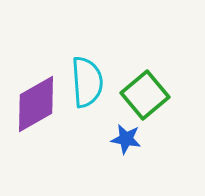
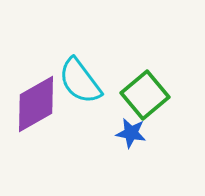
cyan semicircle: moved 7 px left, 1 px up; rotated 147 degrees clockwise
blue star: moved 5 px right, 6 px up
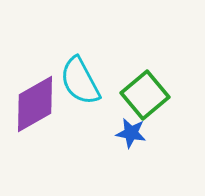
cyan semicircle: rotated 9 degrees clockwise
purple diamond: moved 1 px left
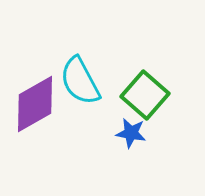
green square: rotated 9 degrees counterclockwise
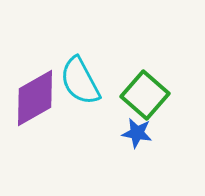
purple diamond: moved 6 px up
blue star: moved 6 px right
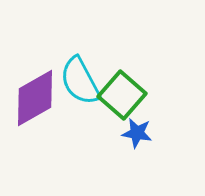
green square: moved 23 px left
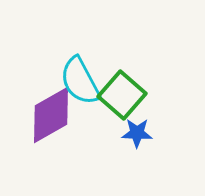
purple diamond: moved 16 px right, 17 px down
blue star: rotated 8 degrees counterclockwise
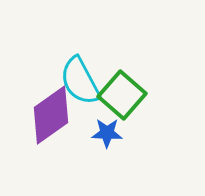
purple diamond: rotated 6 degrees counterclockwise
blue star: moved 30 px left
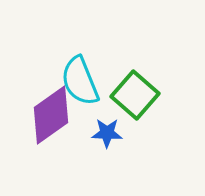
cyan semicircle: rotated 6 degrees clockwise
green square: moved 13 px right
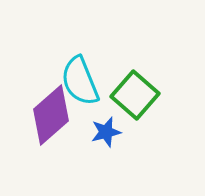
purple diamond: rotated 6 degrees counterclockwise
blue star: moved 1 px left, 1 px up; rotated 16 degrees counterclockwise
